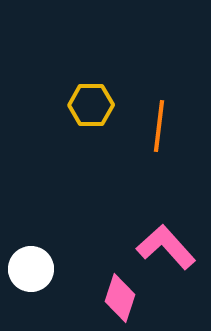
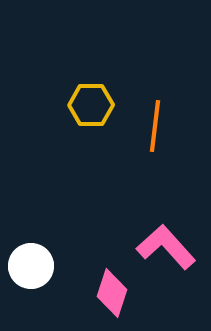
orange line: moved 4 px left
white circle: moved 3 px up
pink diamond: moved 8 px left, 5 px up
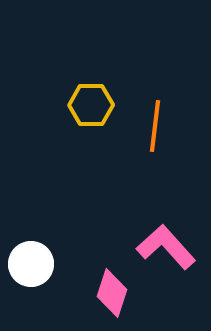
white circle: moved 2 px up
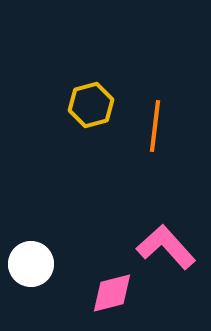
yellow hexagon: rotated 15 degrees counterclockwise
pink diamond: rotated 57 degrees clockwise
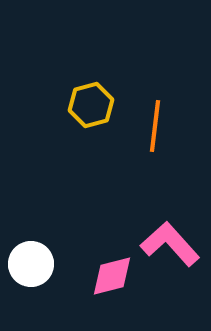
pink L-shape: moved 4 px right, 3 px up
pink diamond: moved 17 px up
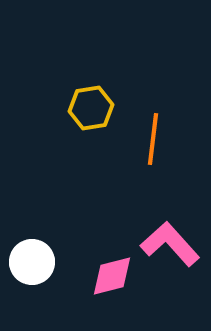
yellow hexagon: moved 3 px down; rotated 6 degrees clockwise
orange line: moved 2 px left, 13 px down
white circle: moved 1 px right, 2 px up
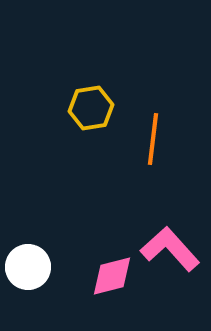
pink L-shape: moved 5 px down
white circle: moved 4 px left, 5 px down
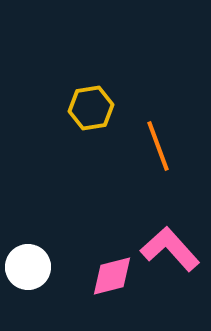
orange line: moved 5 px right, 7 px down; rotated 27 degrees counterclockwise
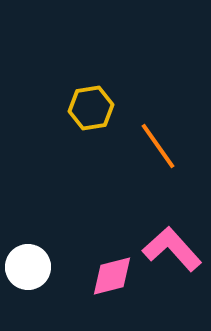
orange line: rotated 15 degrees counterclockwise
pink L-shape: moved 2 px right
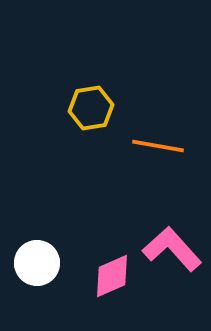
orange line: rotated 45 degrees counterclockwise
white circle: moved 9 px right, 4 px up
pink diamond: rotated 9 degrees counterclockwise
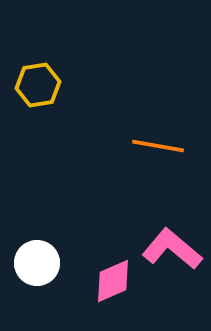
yellow hexagon: moved 53 px left, 23 px up
pink L-shape: rotated 8 degrees counterclockwise
pink diamond: moved 1 px right, 5 px down
